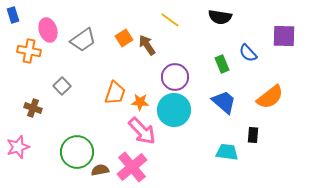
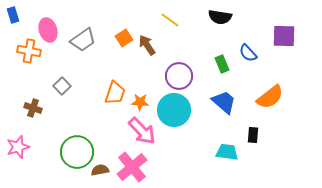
purple circle: moved 4 px right, 1 px up
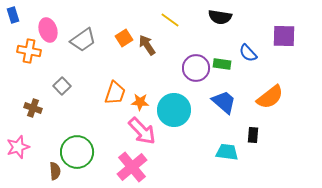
green rectangle: rotated 60 degrees counterclockwise
purple circle: moved 17 px right, 8 px up
brown semicircle: moved 45 px left, 1 px down; rotated 96 degrees clockwise
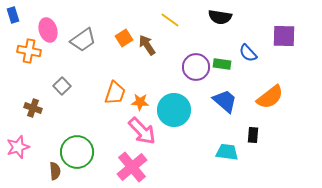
purple circle: moved 1 px up
blue trapezoid: moved 1 px right, 1 px up
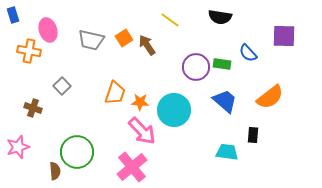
gray trapezoid: moved 8 px right; rotated 48 degrees clockwise
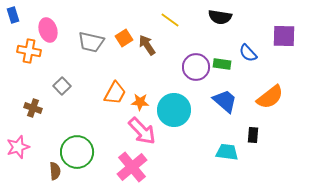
gray trapezoid: moved 2 px down
orange trapezoid: rotated 10 degrees clockwise
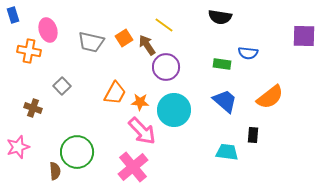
yellow line: moved 6 px left, 5 px down
purple square: moved 20 px right
blue semicircle: rotated 42 degrees counterclockwise
purple circle: moved 30 px left
pink cross: moved 1 px right
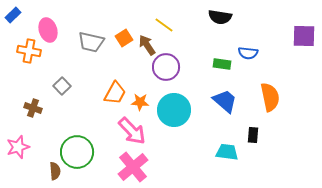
blue rectangle: rotated 63 degrees clockwise
orange semicircle: rotated 64 degrees counterclockwise
pink arrow: moved 10 px left
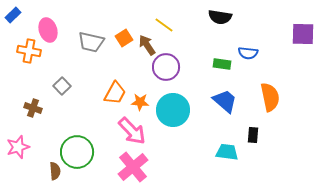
purple square: moved 1 px left, 2 px up
cyan circle: moved 1 px left
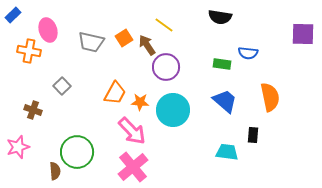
brown cross: moved 2 px down
